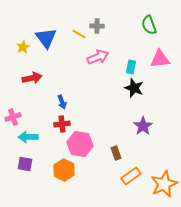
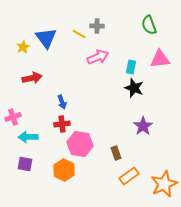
orange rectangle: moved 2 px left
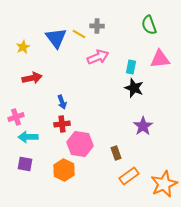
blue triangle: moved 10 px right
pink cross: moved 3 px right
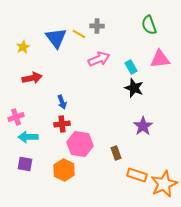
pink arrow: moved 1 px right, 2 px down
cyan rectangle: rotated 40 degrees counterclockwise
orange rectangle: moved 8 px right, 1 px up; rotated 54 degrees clockwise
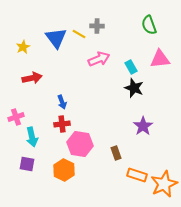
cyan arrow: moved 4 px right; rotated 102 degrees counterclockwise
purple square: moved 2 px right
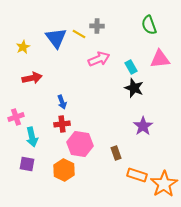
orange star: rotated 8 degrees counterclockwise
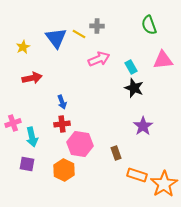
pink triangle: moved 3 px right, 1 px down
pink cross: moved 3 px left, 6 px down
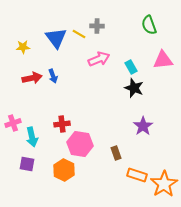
yellow star: rotated 24 degrees clockwise
blue arrow: moved 9 px left, 26 px up
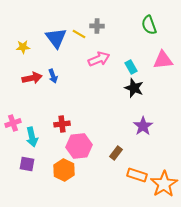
pink hexagon: moved 1 px left, 2 px down; rotated 15 degrees counterclockwise
brown rectangle: rotated 56 degrees clockwise
